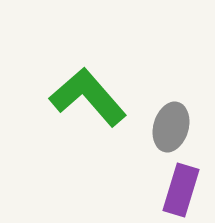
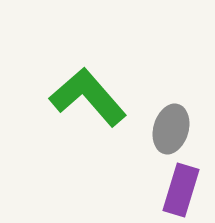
gray ellipse: moved 2 px down
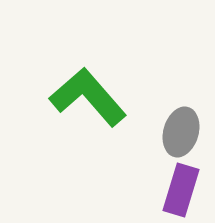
gray ellipse: moved 10 px right, 3 px down
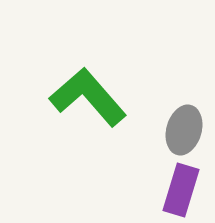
gray ellipse: moved 3 px right, 2 px up
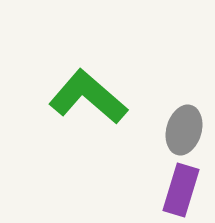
green L-shape: rotated 8 degrees counterclockwise
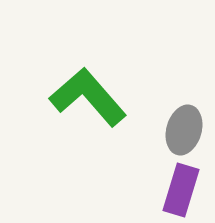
green L-shape: rotated 8 degrees clockwise
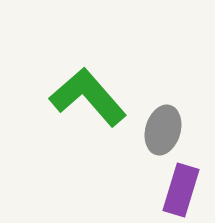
gray ellipse: moved 21 px left
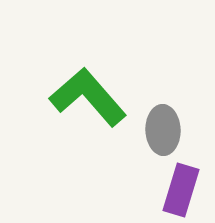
gray ellipse: rotated 18 degrees counterclockwise
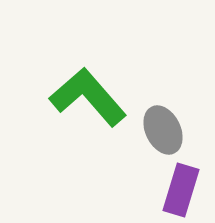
gray ellipse: rotated 24 degrees counterclockwise
